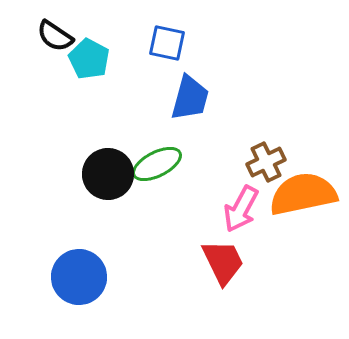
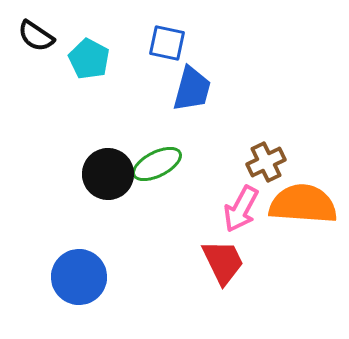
black semicircle: moved 19 px left
blue trapezoid: moved 2 px right, 9 px up
orange semicircle: moved 10 px down; rotated 16 degrees clockwise
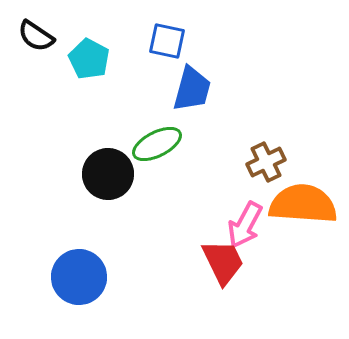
blue square: moved 2 px up
green ellipse: moved 20 px up
pink arrow: moved 4 px right, 16 px down
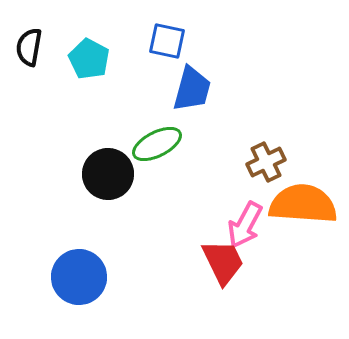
black semicircle: moved 7 px left, 11 px down; rotated 66 degrees clockwise
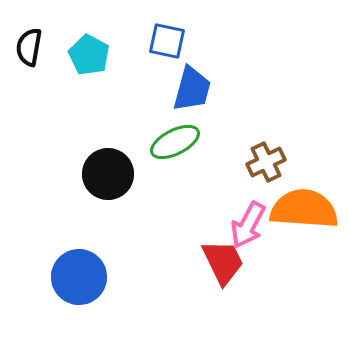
cyan pentagon: moved 4 px up
green ellipse: moved 18 px right, 2 px up
orange semicircle: moved 1 px right, 5 px down
pink arrow: moved 3 px right
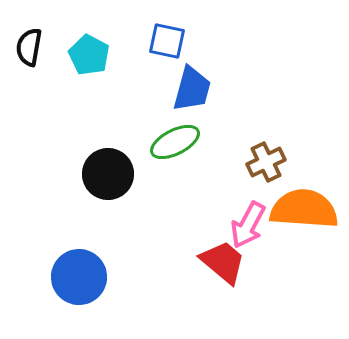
red trapezoid: rotated 24 degrees counterclockwise
